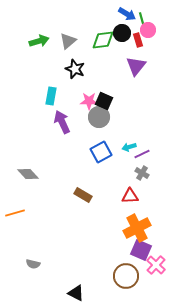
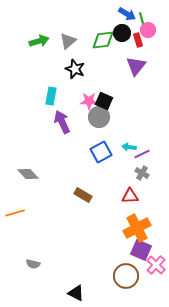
cyan arrow: rotated 24 degrees clockwise
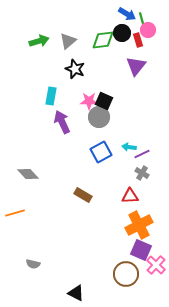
orange cross: moved 2 px right, 3 px up
brown circle: moved 2 px up
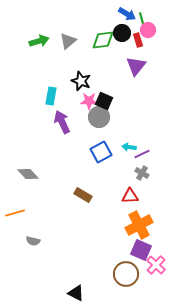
black star: moved 6 px right, 12 px down
gray semicircle: moved 23 px up
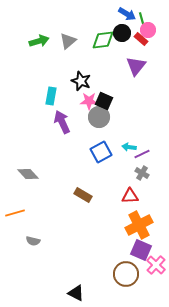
red rectangle: moved 3 px right, 1 px up; rotated 32 degrees counterclockwise
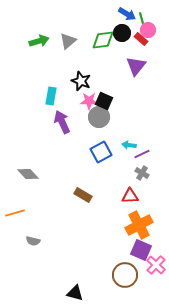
cyan arrow: moved 2 px up
brown circle: moved 1 px left, 1 px down
black triangle: moved 1 px left; rotated 12 degrees counterclockwise
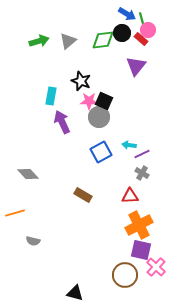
purple square: rotated 10 degrees counterclockwise
pink cross: moved 2 px down
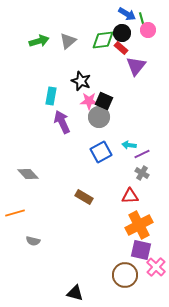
red rectangle: moved 20 px left, 9 px down
brown rectangle: moved 1 px right, 2 px down
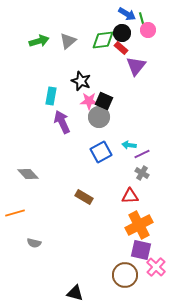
gray semicircle: moved 1 px right, 2 px down
